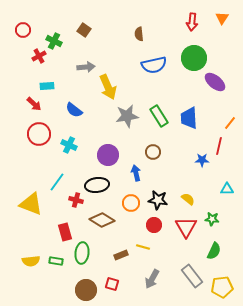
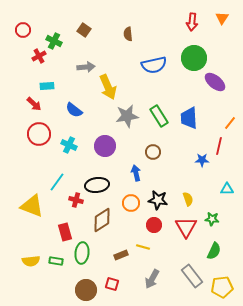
brown semicircle at (139, 34): moved 11 px left
purple circle at (108, 155): moved 3 px left, 9 px up
yellow semicircle at (188, 199): rotated 32 degrees clockwise
yellow triangle at (31, 204): moved 1 px right, 2 px down
brown diamond at (102, 220): rotated 65 degrees counterclockwise
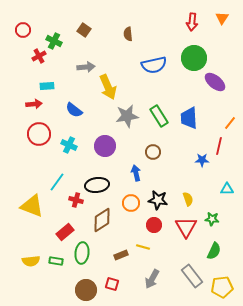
red arrow at (34, 104): rotated 49 degrees counterclockwise
red rectangle at (65, 232): rotated 66 degrees clockwise
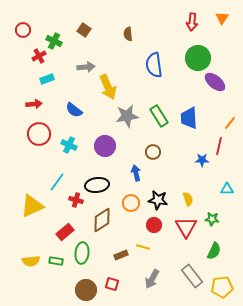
green circle at (194, 58): moved 4 px right
blue semicircle at (154, 65): rotated 95 degrees clockwise
cyan rectangle at (47, 86): moved 7 px up; rotated 16 degrees counterclockwise
yellow triangle at (32, 206): rotated 45 degrees counterclockwise
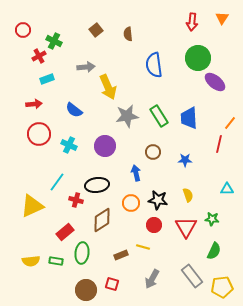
brown square at (84, 30): moved 12 px right; rotated 16 degrees clockwise
red line at (219, 146): moved 2 px up
blue star at (202, 160): moved 17 px left
yellow semicircle at (188, 199): moved 4 px up
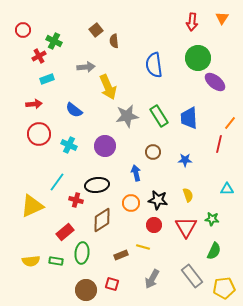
brown semicircle at (128, 34): moved 14 px left, 7 px down
yellow pentagon at (222, 287): moved 2 px right, 1 px down
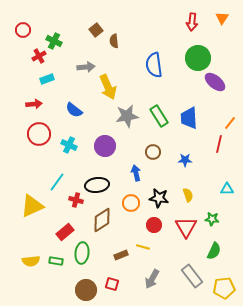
black star at (158, 200): moved 1 px right, 2 px up
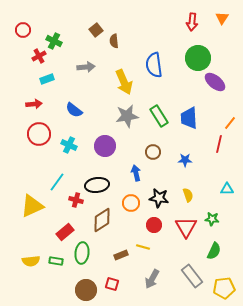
yellow arrow at (108, 87): moved 16 px right, 5 px up
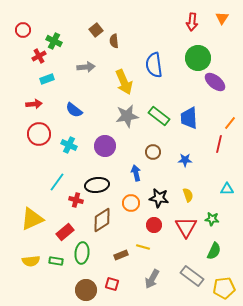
green rectangle at (159, 116): rotated 20 degrees counterclockwise
yellow triangle at (32, 206): moved 13 px down
gray rectangle at (192, 276): rotated 15 degrees counterclockwise
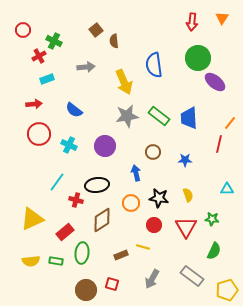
yellow pentagon at (224, 288): moved 3 px right, 2 px down; rotated 10 degrees counterclockwise
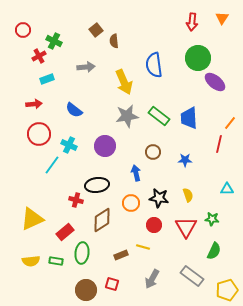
cyan line at (57, 182): moved 5 px left, 17 px up
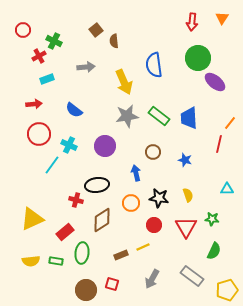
blue star at (185, 160): rotated 16 degrees clockwise
yellow line at (143, 247): rotated 40 degrees counterclockwise
